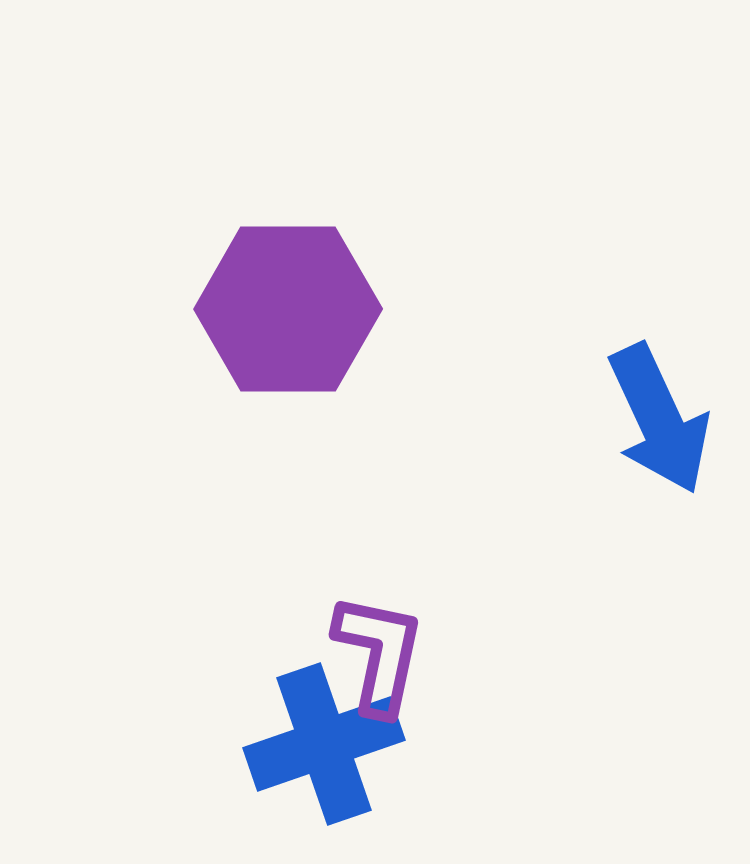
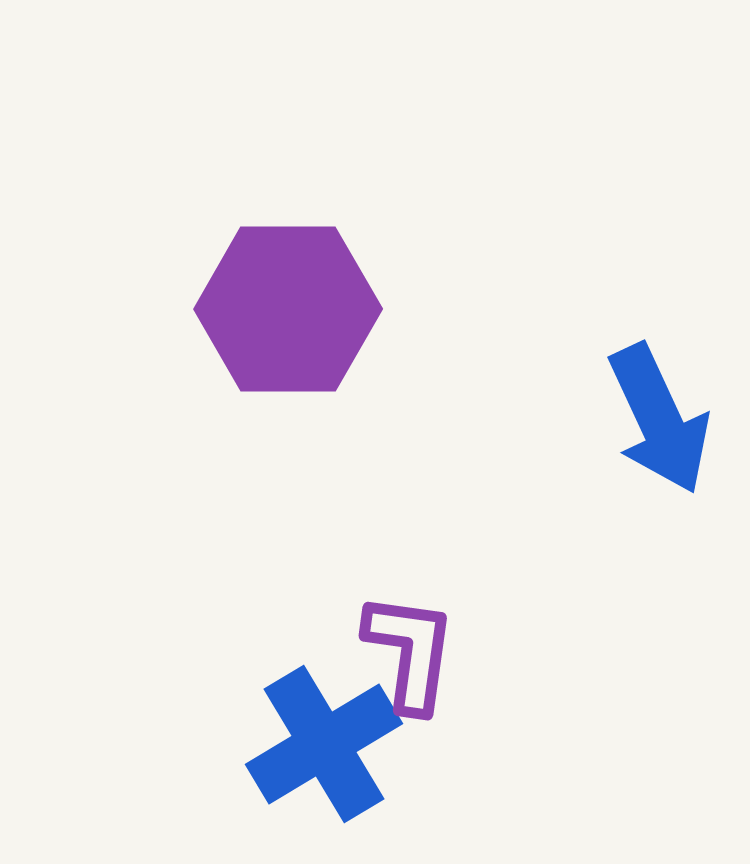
purple L-shape: moved 31 px right, 2 px up; rotated 4 degrees counterclockwise
blue cross: rotated 12 degrees counterclockwise
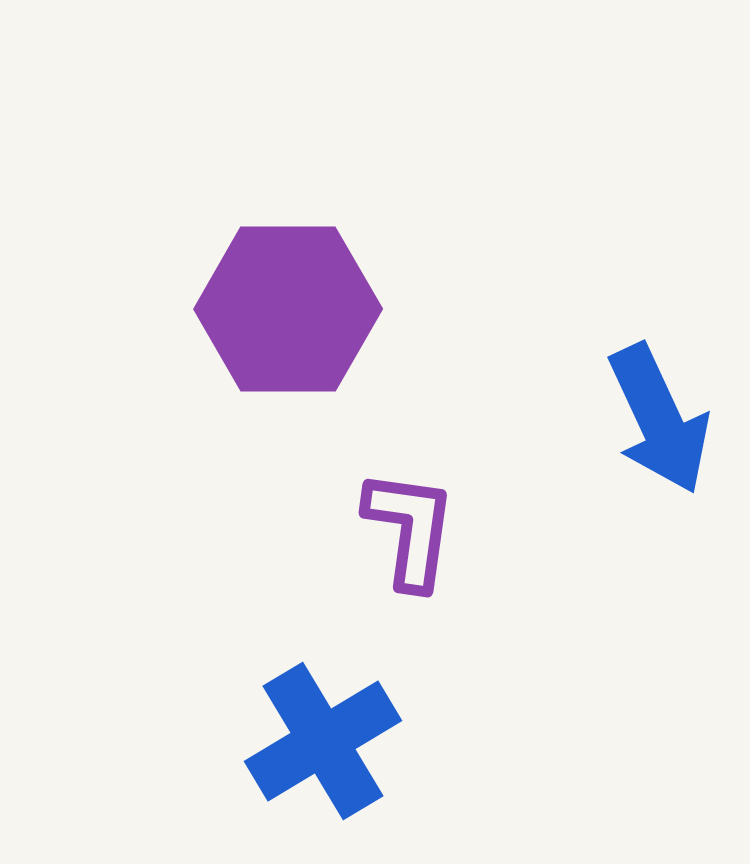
purple L-shape: moved 123 px up
blue cross: moved 1 px left, 3 px up
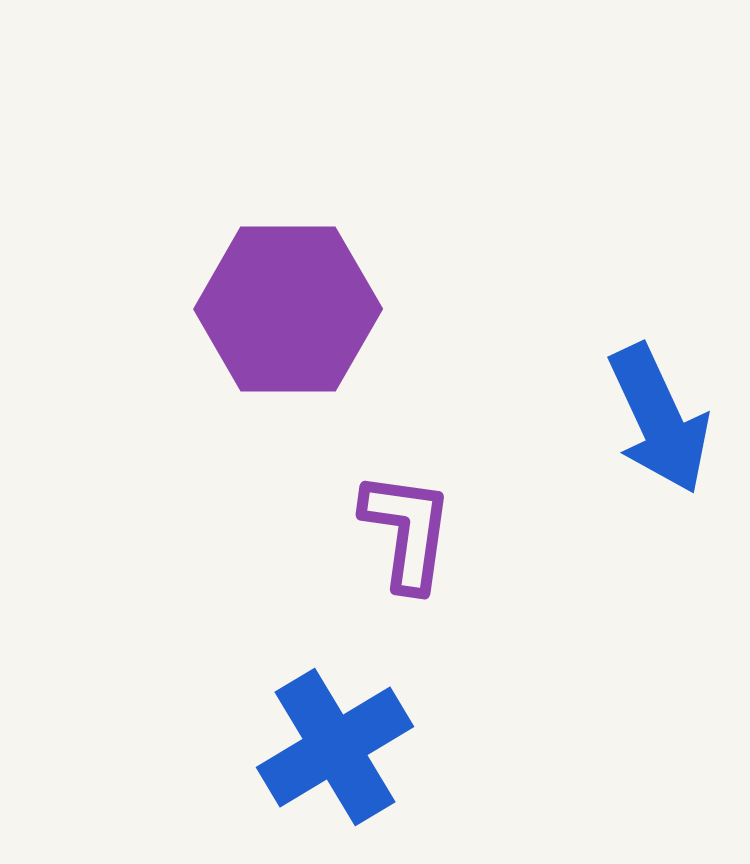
purple L-shape: moved 3 px left, 2 px down
blue cross: moved 12 px right, 6 px down
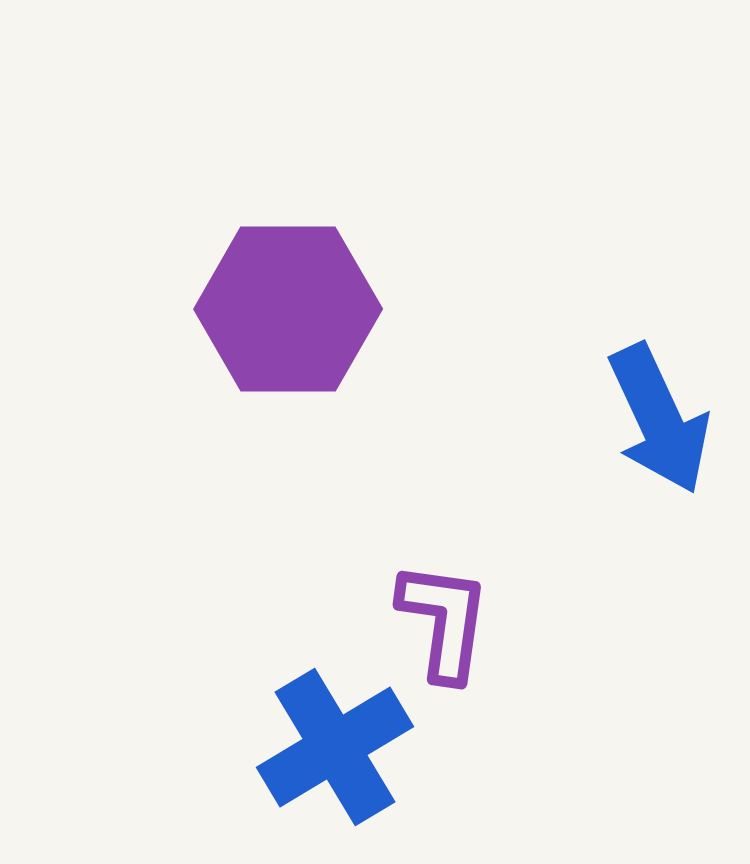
purple L-shape: moved 37 px right, 90 px down
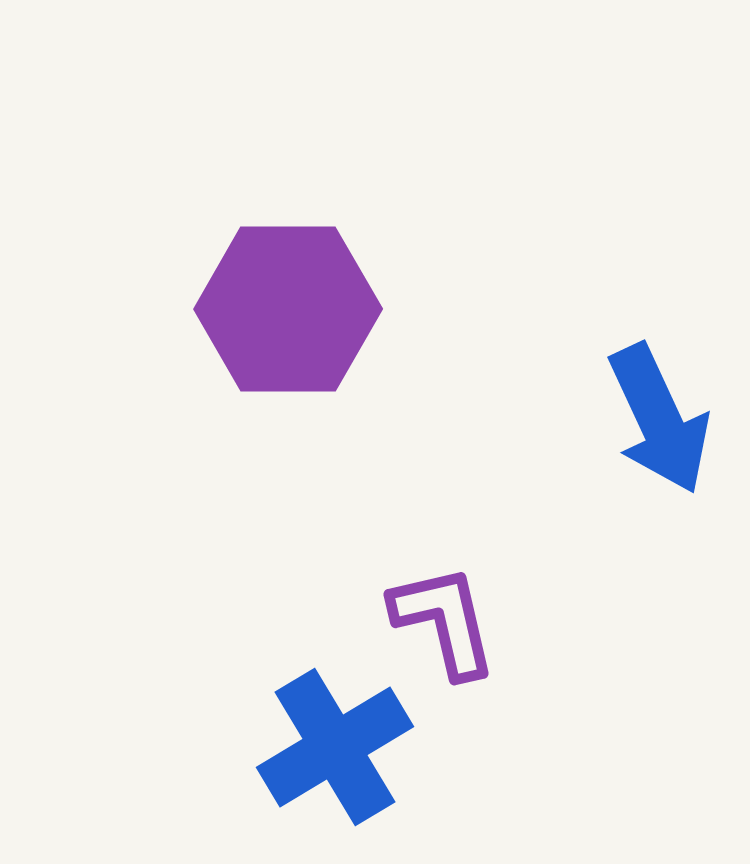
purple L-shape: rotated 21 degrees counterclockwise
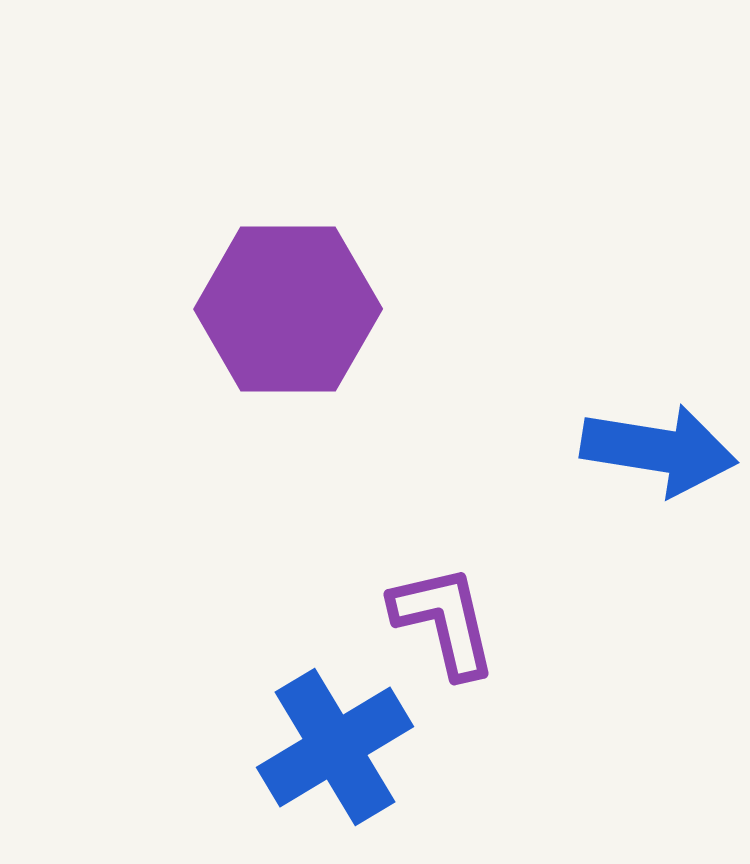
blue arrow: moved 31 px down; rotated 56 degrees counterclockwise
